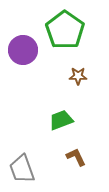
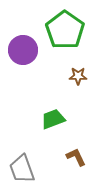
green trapezoid: moved 8 px left, 1 px up
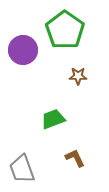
brown L-shape: moved 1 px left, 1 px down
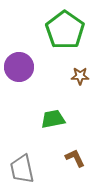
purple circle: moved 4 px left, 17 px down
brown star: moved 2 px right
green trapezoid: rotated 10 degrees clockwise
gray trapezoid: rotated 8 degrees clockwise
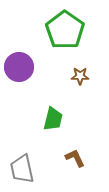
green trapezoid: rotated 115 degrees clockwise
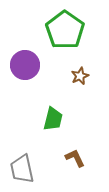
purple circle: moved 6 px right, 2 px up
brown star: rotated 24 degrees counterclockwise
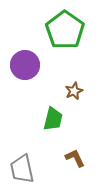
brown star: moved 6 px left, 15 px down
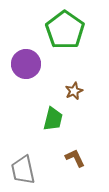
purple circle: moved 1 px right, 1 px up
gray trapezoid: moved 1 px right, 1 px down
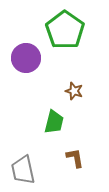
purple circle: moved 6 px up
brown star: rotated 30 degrees counterclockwise
green trapezoid: moved 1 px right, 3 px down
brown L-shape: rotated 15 degrees clockwise
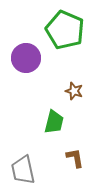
green pentagon: rotated 12 degrees counterclockwise
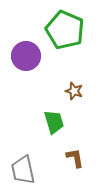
purple circle: moved 2 px up
green trapezoid: rotated 30 degrees counterclockwise
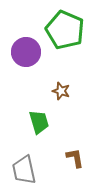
purple circle: moved 4 px up
brown star: moved 13 px left
green trapezoid: moved 15 px left
gray trapezoid: moved 1 px right
